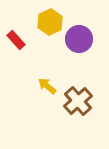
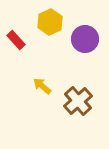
purple circle: moved 6 px right
yellow arrow: moved 5 px left
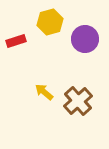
yellow hexagon: rotated 10 degrees clockwise
red rectangle: moved 1 px down; rotated 66 degrees counterclockwise
yellow arrow: moved 2 px right, 6 px down
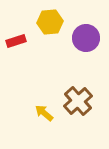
yellow hexagon: rotated 10 degrees clockwise
purple circle: moved 1 px right, 1 px up
yellow arrow: moved 21 px down
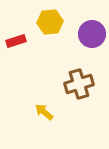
purple circle: moved 6 px right, 4 px up
brown cross: moved 1 px right, 17 px up; rotated 24 degrees clockwise
yellow arrow: moved 1 px up
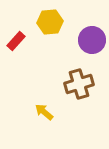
purple circle: moved 6 px down
red rectangle: rotated 30 degrees counterclockwise
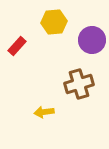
yellow hexagon: moved 4 px right
red rectangle: moved 1 px right, 5 px down
yellow arrow: rotated 48 degrees counterclockwise
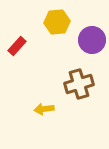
yellow hexagon: moved 3 px right
yellow arrow: moved 3 px up
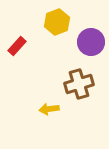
yellow hexagon: rotated 15 degrees counterclockwise
purple circle: moved 1 px left, 2 px down
yellow arrow: moved 5 px right
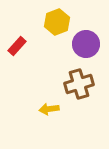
purple circle: moved 5 px left, 2 px down
